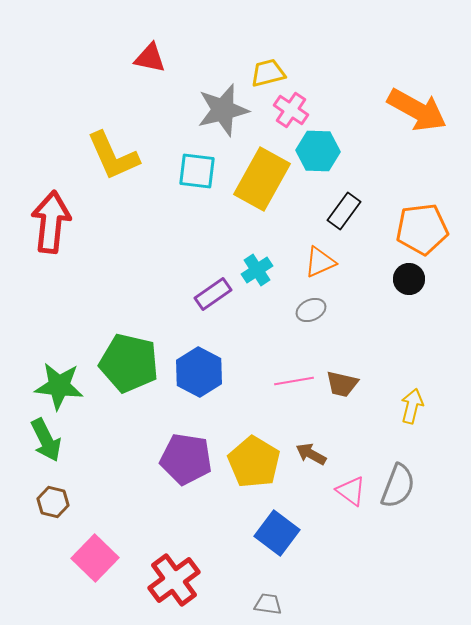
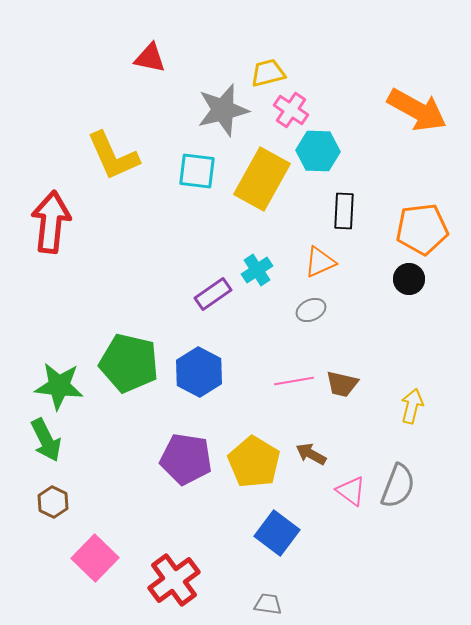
black rectangle: rotated 33 degrees counterclockwise
brown hexagon: rotated 12 degrees clockwise
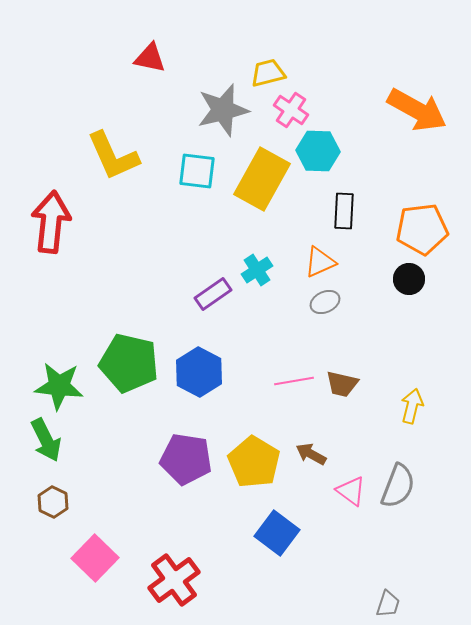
gray ellipse: moved 14 px right, 8 px up
gray trapezoid: moved 120 px right; rotated 100 degrees clockwise
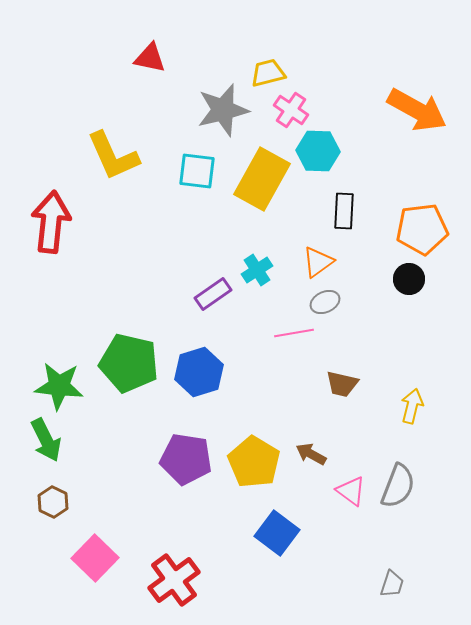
orange triangle: moved 2 px left; rotated 12 degrees counterclockwise
blue hexagon: rotated 15 degrees clockwise
pink line: moved 48 px up
gray trapezoid: moved 4 px right, 20 px up
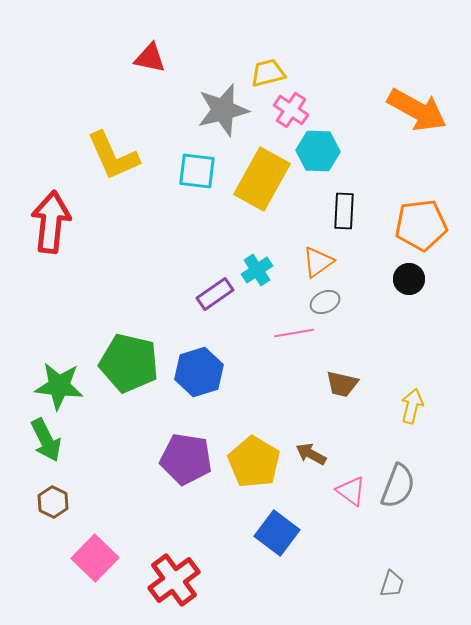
orange pentagon: moved 1 px left, 4 px up
purple rectangle: moved 2 px right
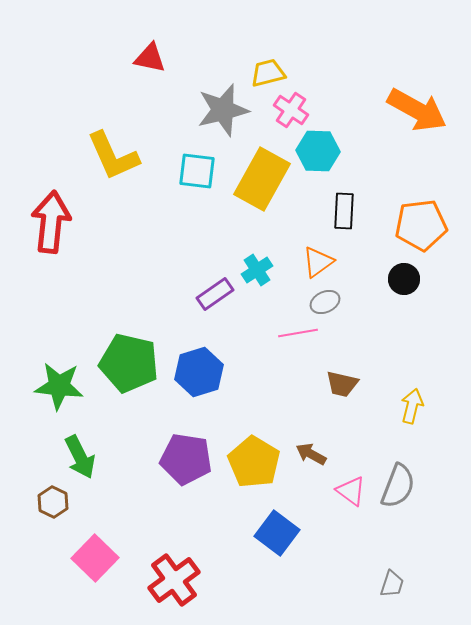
black circle: moved 5 px left
pink line: moved 4 px right
green arrow: moved 34 px right, 17 px down
